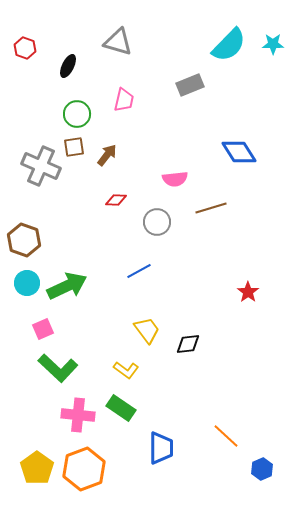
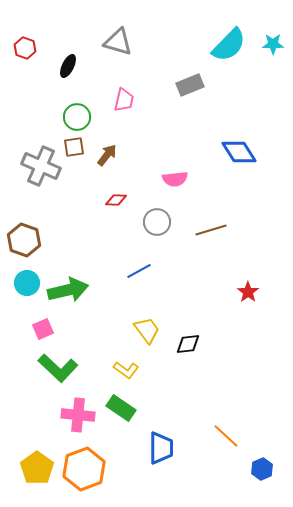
green circle: moved 3 px down
brown line: moved 22 px down
green arrow: moved 1 px right, 4 px down; rotated 12 degrees clockwise
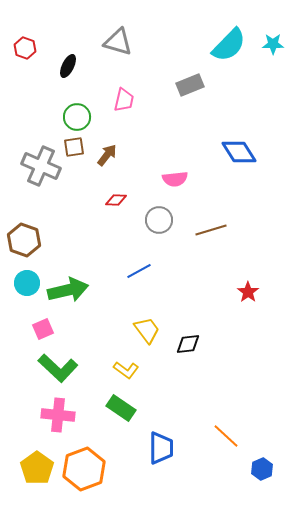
gray circle: moved 2 px right, 2 px up
pink cross: moved 20 px left
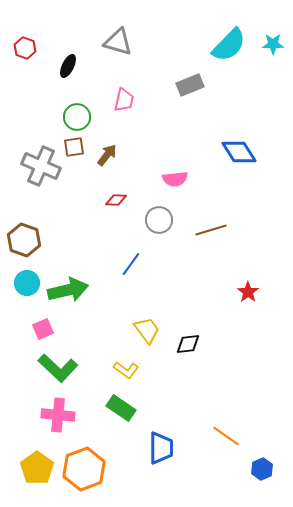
blue line: moved 8 px left, 7 px up; rotated 25 degrees counterclockwise
orange line: rotated 8 degrees counterclockwise
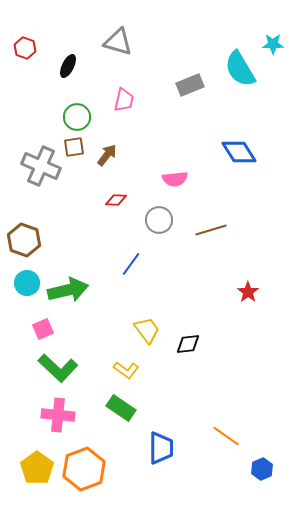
cyan semicircle: moved 11 px right, 24 px down; rotated 105 degrees clockwise
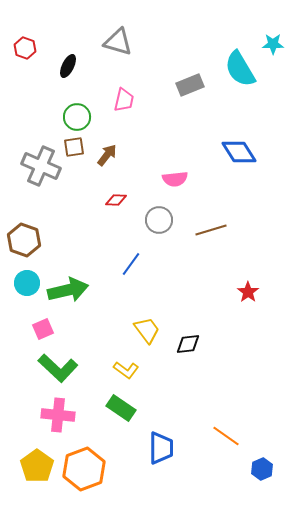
yellow pentagon: moved 2 px up
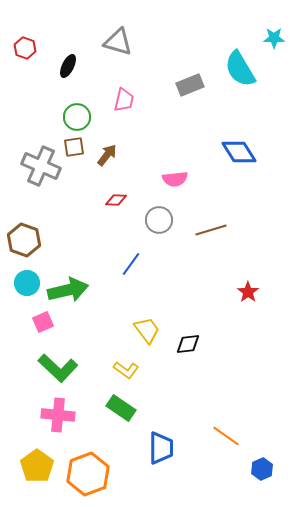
cyan star: moved 1 px right, 6 px up
pink square: moved 7 px up
orange hexagon: moved 4 px right, 5 px down
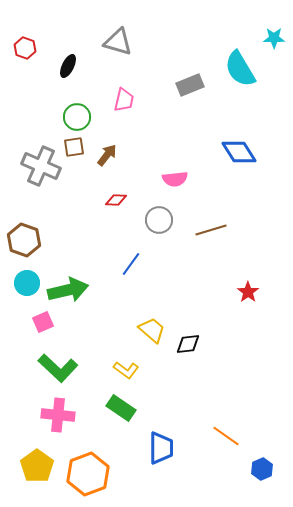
yellow trapezoid: moved 5 px right; rotated 12 degrees counterclockwise
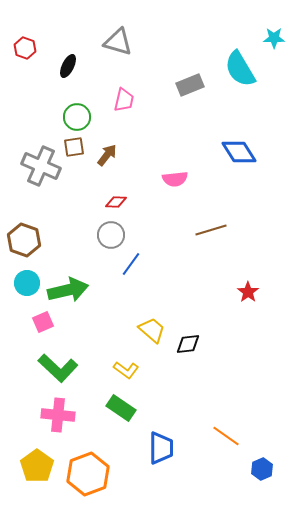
red diamond: moved 2 px down
gray circle: moved 48 px left, 15 px down
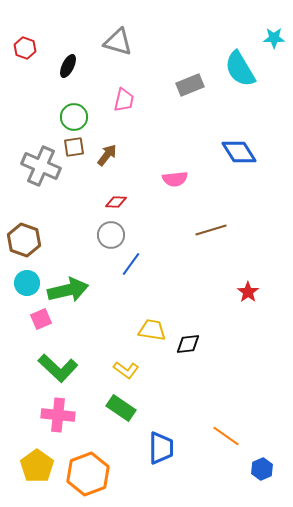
green circle: moved 3 px left
pink square: moved 2 px left, 3 px up
yellow trapezoid: rotated 32 degrees counterclockwise
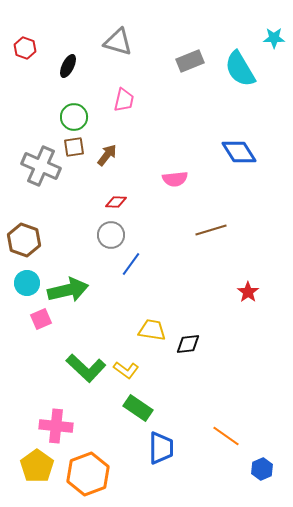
gray rectangle: moved 24 px up
green L-shape: moved 28 px right
green rectangle: moved 17 px right
pink cross: moved 2 px left, 11 px down
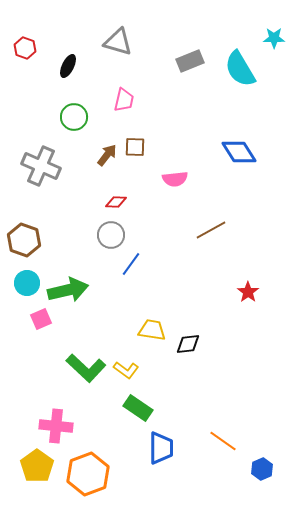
brown square: moved 61 px right; rotated 10 degrees clockwise
brown line: rotated 12 degrees counterclockwise
orange line: moved 3 px left, 5 px down
